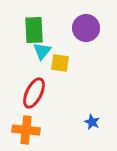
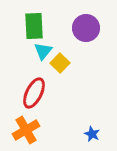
green rectangle: moved 4 px up
cyan triangle: moved 1 px right
yellow square: rotated 36 degrees clockwise
blue star: moved 12 px down
orange cross: rotated 36 degrees counterclockwise
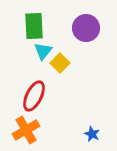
red ellipse: moved 3 px down
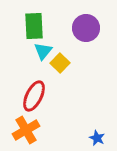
blue star: moved 5 px right, 4 px down
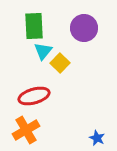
purple circle: moved 2 px left
red ellipse: rotated 48 degrees clockwise
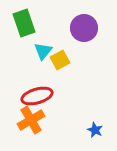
green rectangle: moved 10 px left, 3 px up; rotated 16 degrees counterclockwise
yellow square: moved 3 px up; rotated 18 degrees clockwise
red ellipse: moved 3 px right
orange cross: moved 5 px right, 10 px up
blue star: moved 2 px left, 8 px up
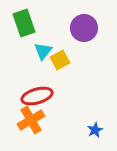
blue star: rotated 21 degrees clockwise
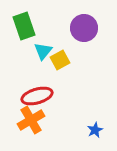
green rectangle: moved 3 px down
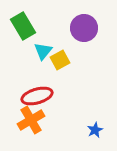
green rectangle: moved 1 px left; rotated 12 degrees counterclockwise
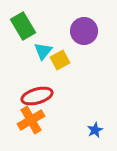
purple circle: moved 3 px down
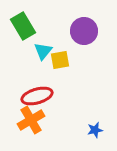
yellow square: rotated 18 degrees clockwise
blue star: rotated 14 degrees clockwise
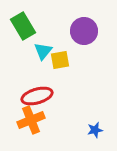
orange cross: rotated 8 degrees clockwise
